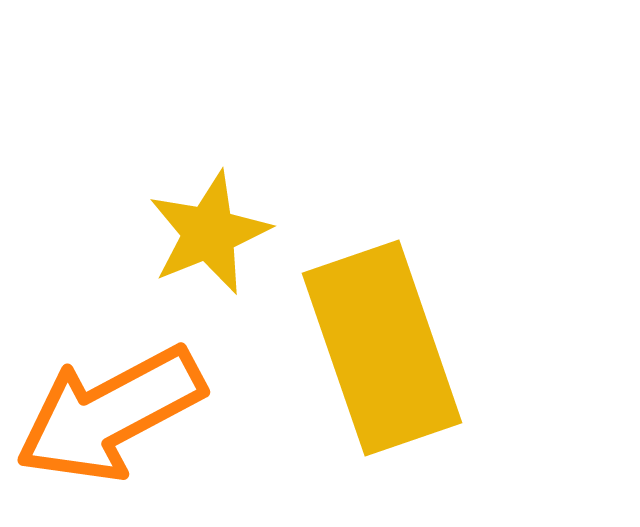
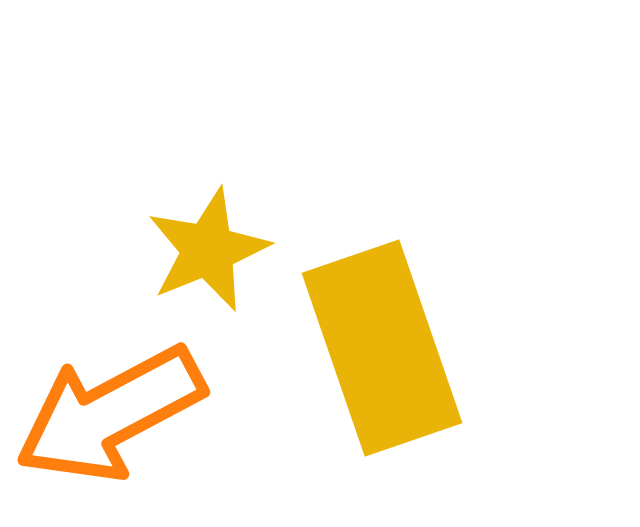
yellow star: moved 1 px left, 17 px down
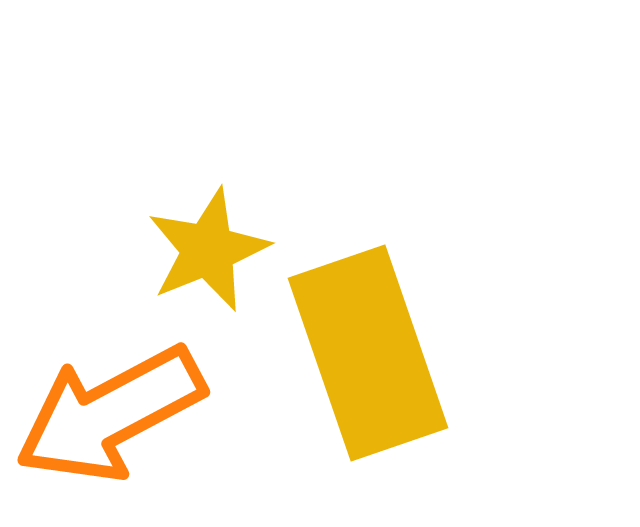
yellow rectangle: moved 14 px left, 5 px down
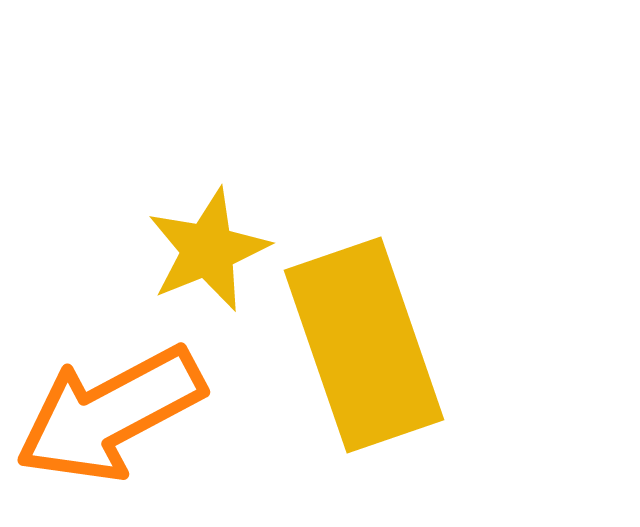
yellow rectangle: moved 4 px left, 8 px up
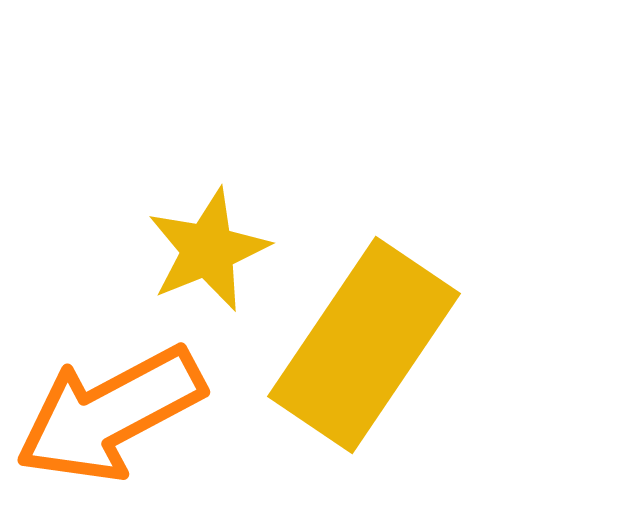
yellow rectangle: rotated 53 degrees clockwise
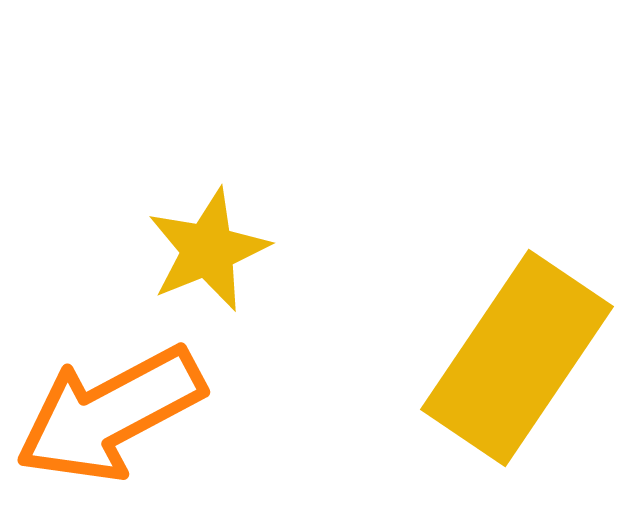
yellow rectangle: moved 153 px right, 13 px down
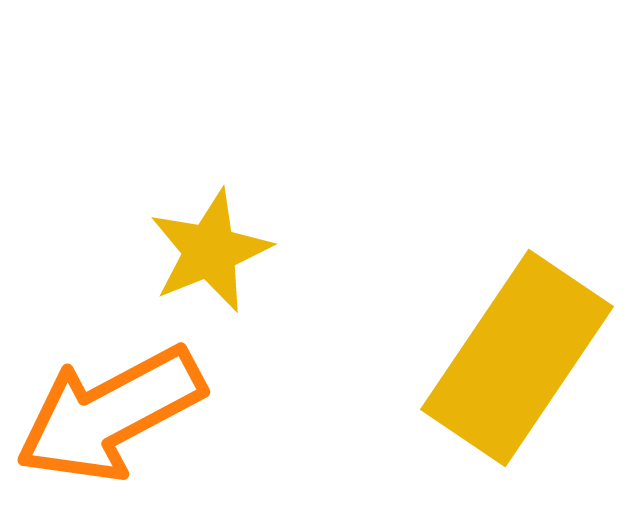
yellow star: moved 2 px right, 1 px down
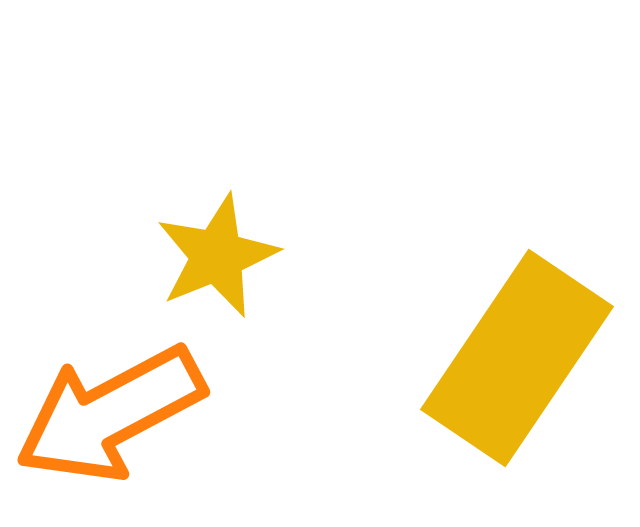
yellow star: moved 7 px right, 5 px down
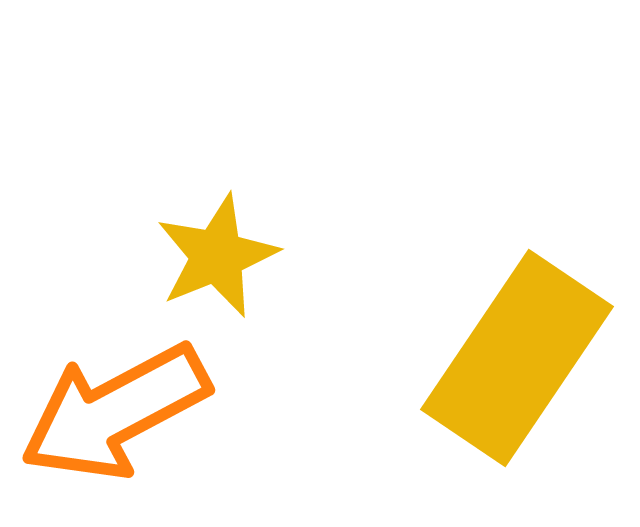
orange arrow: moved 5 px right, 2 px up
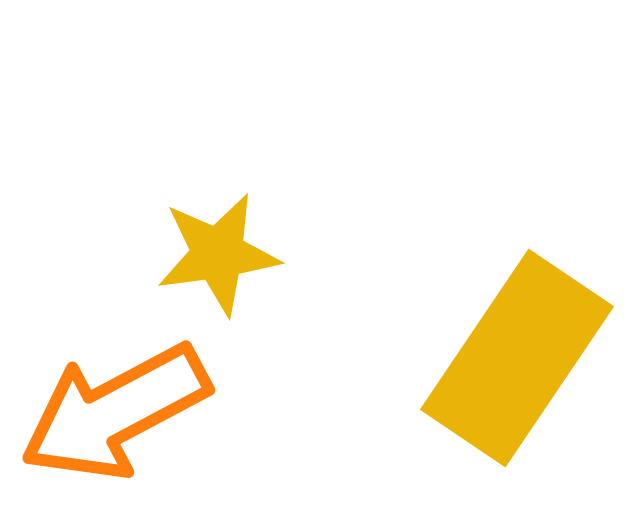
yellow star: moved 1 px right, 2 px up; rotated 14 degrees clockwise
